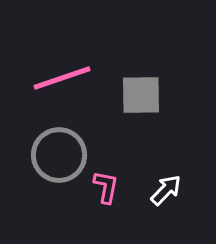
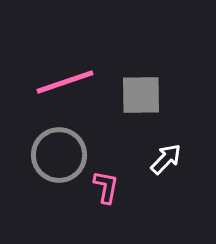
pink line: moved 3 px right, 4 px down
white arrow: moved 31 px up
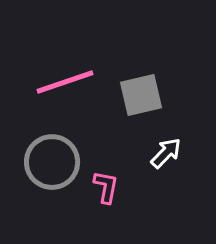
gray square: rotated 12 degrees counterclockwise
gray circle: moved 7 px left, 7 px down
white arrow: moved 6 px up
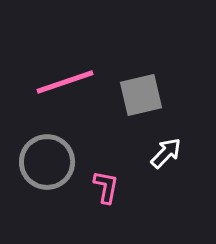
gray circle: moved 5 px left
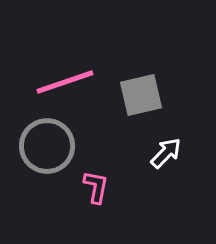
gray circle: moved 16 px up
pink L-shape: moved 10 px left
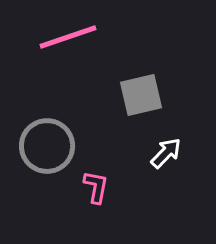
pink line: moved 3 px right, 45 px up
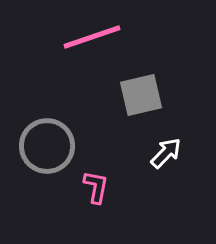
pink line: moved 24 px right
